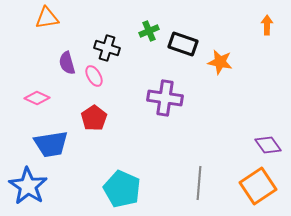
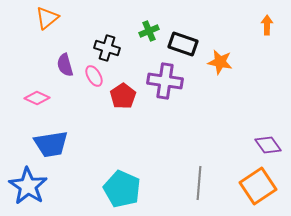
orange triangle: rotated 30 degrees counterclockwise
purple semicircle: moved 2 px left, 2 px down
purple cross: moved 17 px up
red pentagon: moved 29 px right, 22 px up
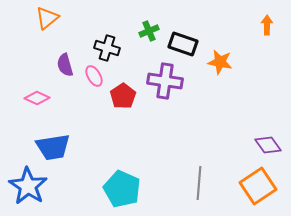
blue trapezoid: moved 2 px right, 3 px down
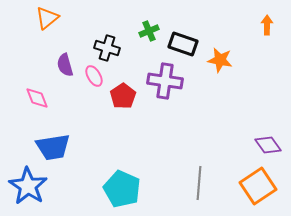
orange star: moved 2 px up
pink diamond: rotated 45 degrees clockwise
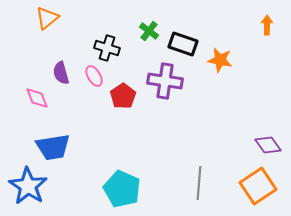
green cross: rotated 30 degrees counterclockwise
purple semicircle: moved 4 px left, 8 px down
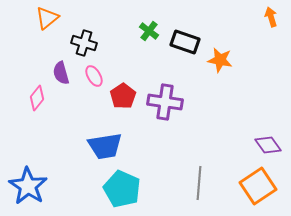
orange arrow: moved 4 px right, 8 px up; rotated 18 degrees counterclockwise
black rectangle: moved 2 px right, 2 px up
black cross: moved 23 px left, 5 px up
purple cross: moved 21 px down
pink diamond: rotated 60 degrees clockwise
blue trapezoid: moved 52 px right, 1 px up
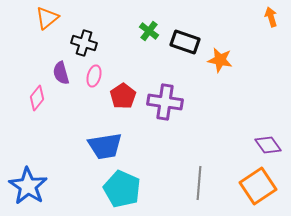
pink ellipse: rotated 45 degrees clockwise
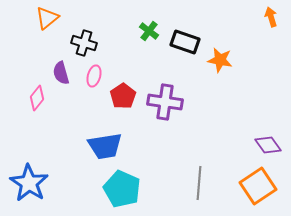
blue star: moved 1 px right, 3 px up
